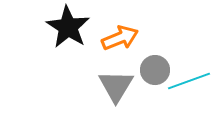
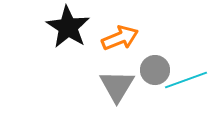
cyan line: moved 3 px left, 1 px up
gray triangle: moved 1 px right
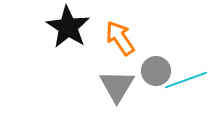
orange arrow: rotated 102 degrees counterclockwise
gray circle: moved 1 px right, 1 px down
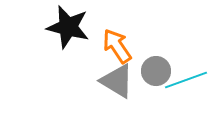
black star: rotated 18 degrees counterclockwise
orange arrow: moved 3 px left, 8 px down
gray triangle: moved 5 px up; rotated 30 degrees counterclockwise
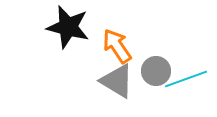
cyan line: moved 1 px up
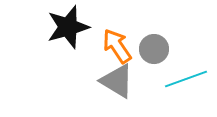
black star: rotated 30 degrees counterclockwise
gray circle: moved 2 px left, 22 px up
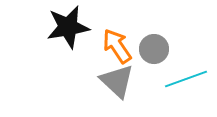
black star: rotated 6 degrees clockwise
gray triangle: rotated 12 degrees clockwise
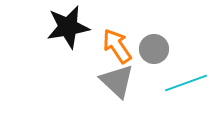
cyan line: moved 4 px down
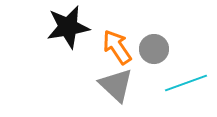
orange arrow: moved 1 px down
gray triangle: moved 1 px left, 4 px down
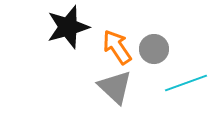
black star: rotated 6 degrees counterclockwise
gray triangle: moved 1 px left, 2 px down
